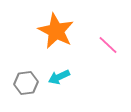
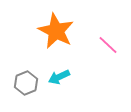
gray hexagon: rotated 15 degrees counterclockwise
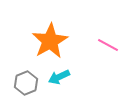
orange star: moved 6 px left, 10 px down; rotated 15 degrees clockwise
pink line: rotated 15 degrees counterclockwise
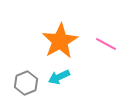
orange star: moved 10 px right
pink line: moved 2 px left, 1 px up
